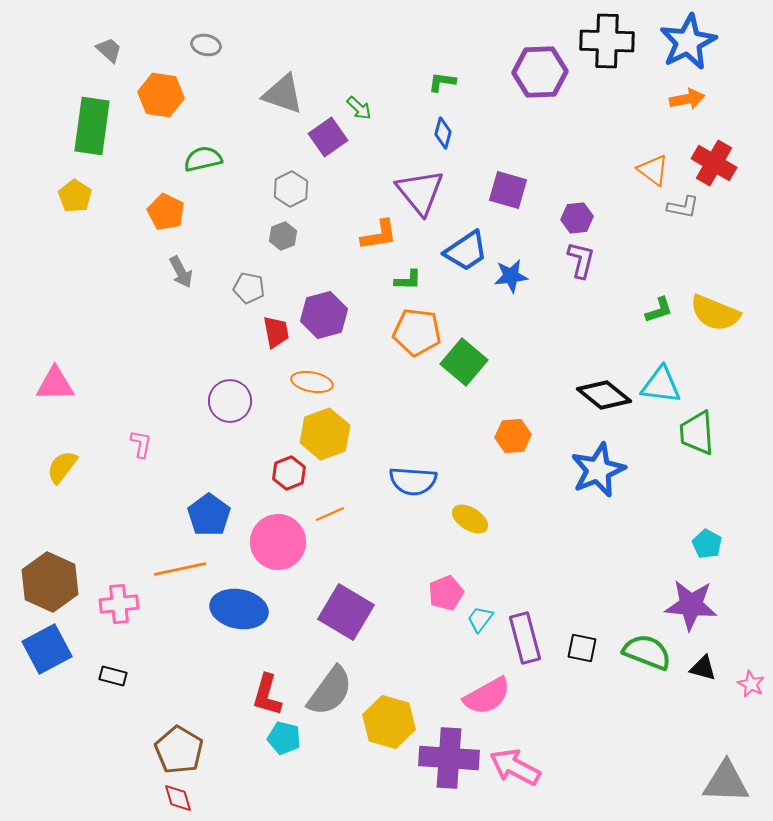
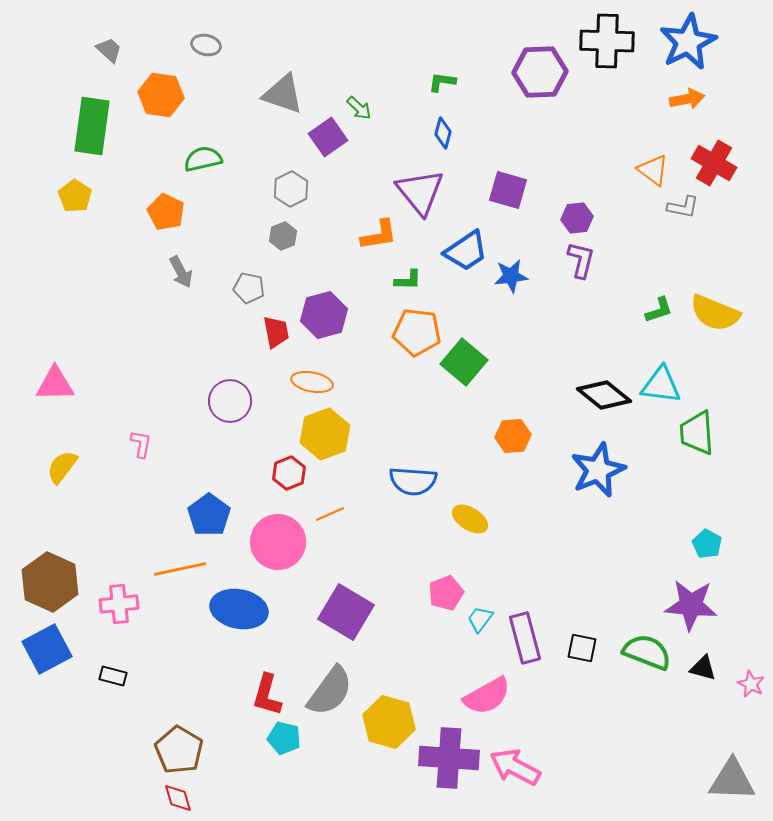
gray triangle at (726, 782): moved 6 px right, 2 px up
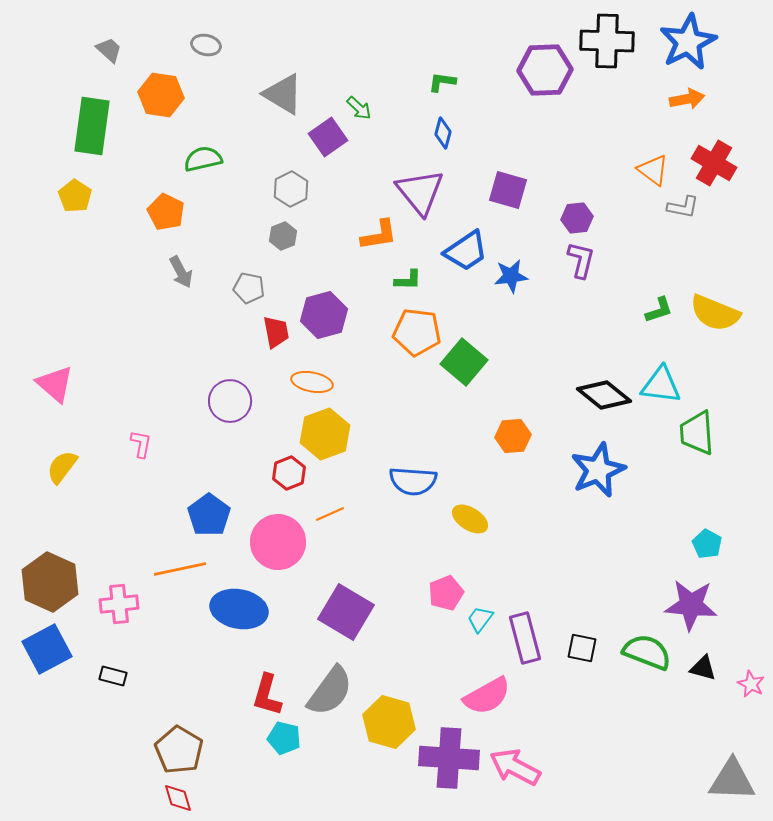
purple hexagon at (540, 72): moved 5 px right, 2 px up
gray triangle at (283, 94): rotated 12 degrees clockwise
pink triangle at (55, 384): rotated 42 degrees clockwise
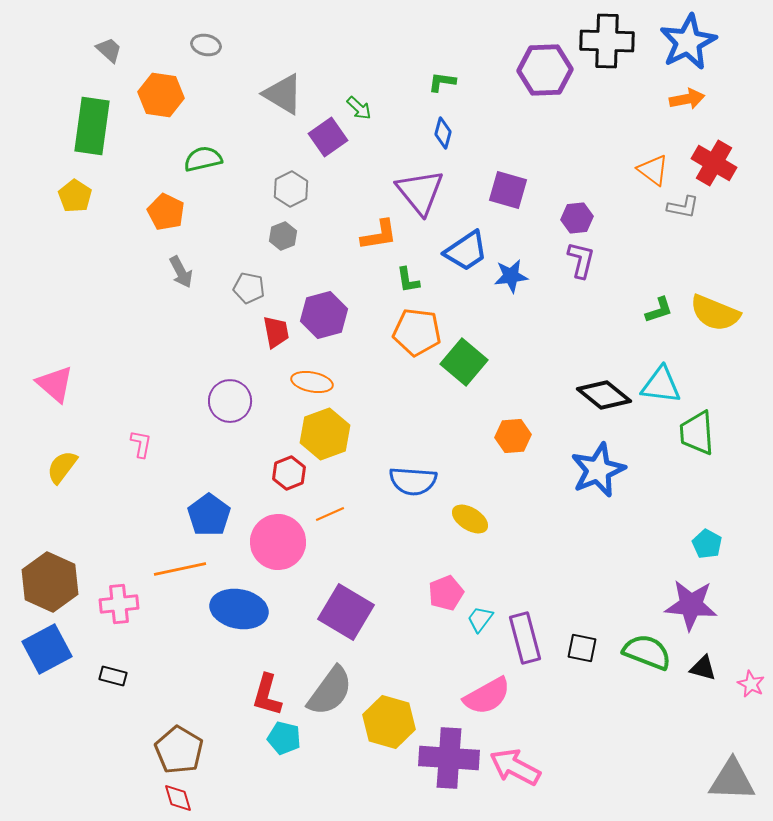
green L-shape at (408, 280): rotated 80 degrees clockwise
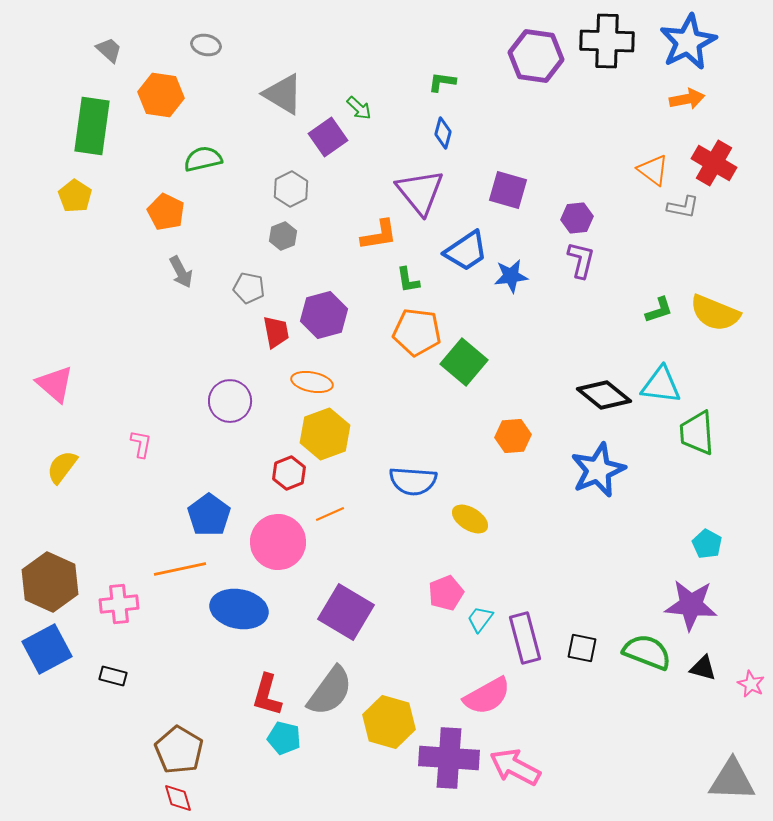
purple hexagon at (545, 70): moved 9 px left, 14 px up; rotated 10 degrees clockwise
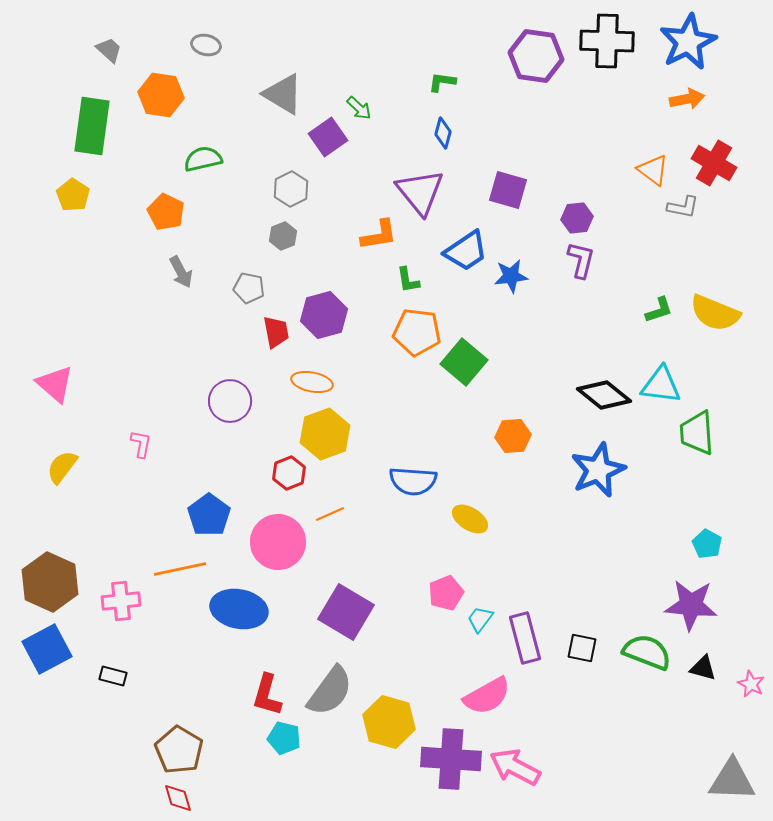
yellow pentagon at (75, 196): moved 2 px left, 1 px up
pink cross at (119, 604): moved 2 px right, 3 px up
purple cross at (449, 758): moved 2 px right, 1 px down
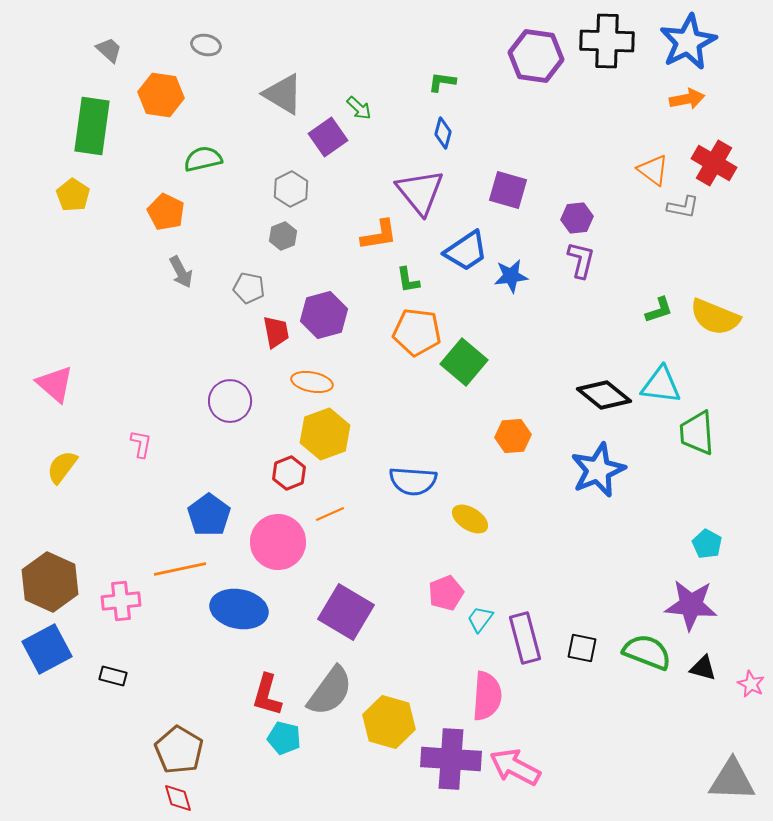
yellow semicircle at (715, 313): moved 4 px down
pink semicircle at (487, 696): rotated 57 degrees counterclockwise
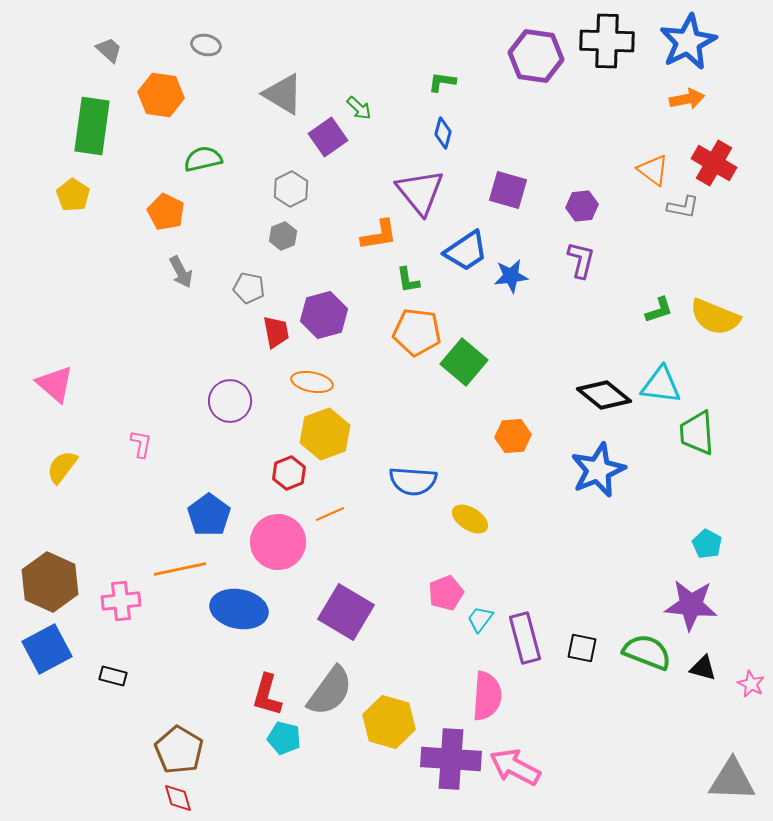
purple hexagon at (577, 218): moved 5 px right, 12 px up
